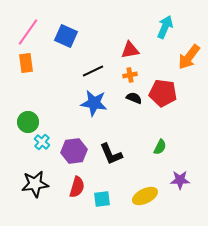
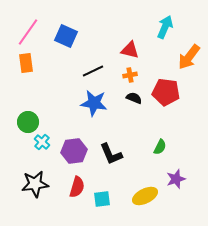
red triangle: rotated 24 degrees clockwise
red pentagon: moved 3 px right, 1 px up
purple star: moved 4 px left, 1 px up; rotated 18 degrees counterclockwise
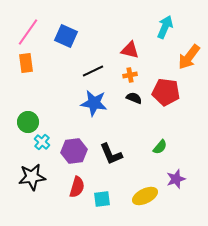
green semicircle: rotated 14 degrees clockwise
black star: moved 3 px left, 7 px up
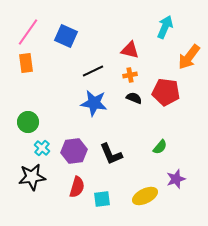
cyan cross: moved 6 px down
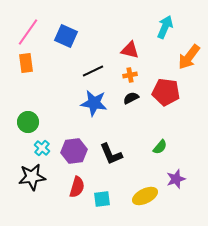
black semicircle: moved 3 px left; rotated 49 degrees counterclockwise
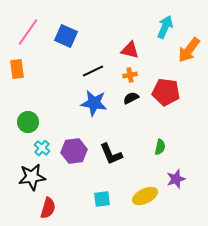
orange arrow: moved 7 px up
orange rectangle: moved 9 px left, 6 px down
green semicircle: rotated 28 degrees counterclockwise
red semicircle: moved 29 px left, 21 px down
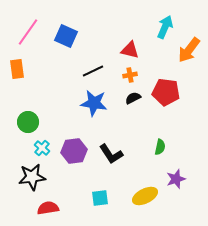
black semicircle: moved 2 px right
black L-shape: rotated 10 degrees counterclockwise
cyan square: moved 2 px left, 1 px up
red semicircle: rotated 115 degrees counterclockwise
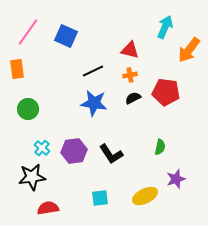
green circle: moved 13 px up
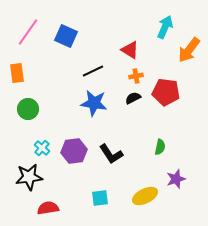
red triangle: rotated 18 degrees clockwise
orange rectangle: moved 4 px down
orange cross: moved 6 px right, 1 px down
black star: moved 3 px left
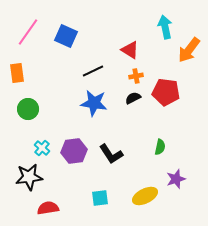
cyan arrow: rotated 35 degrees counterclockwise
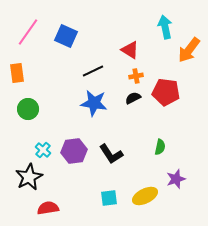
cyan cross: moved 1 px right, 2 px down
black star: rotated 20 degrees counterclockwise
cyan square: moved 9 px right
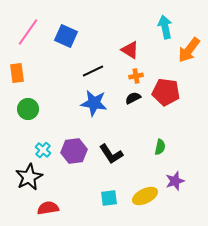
purple star: moved 1 px left, 2 px down
